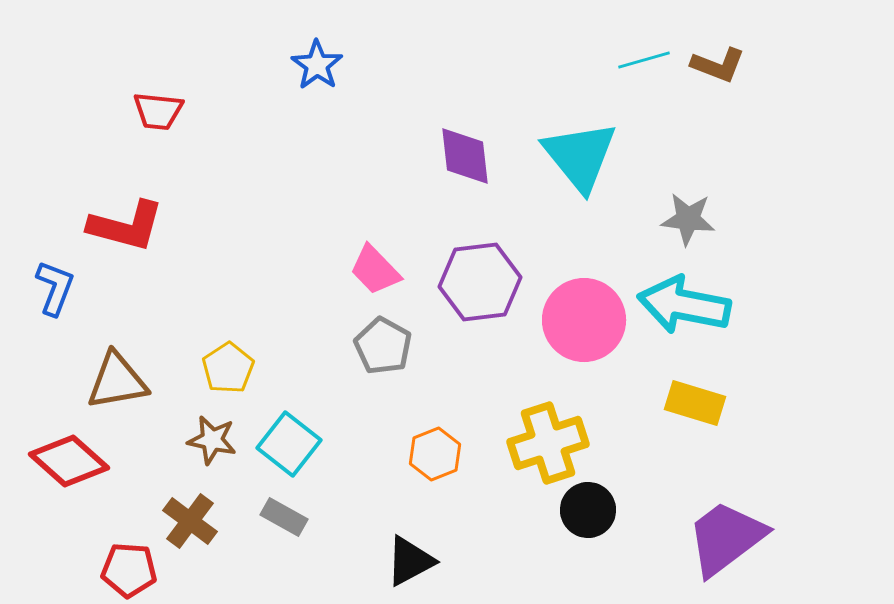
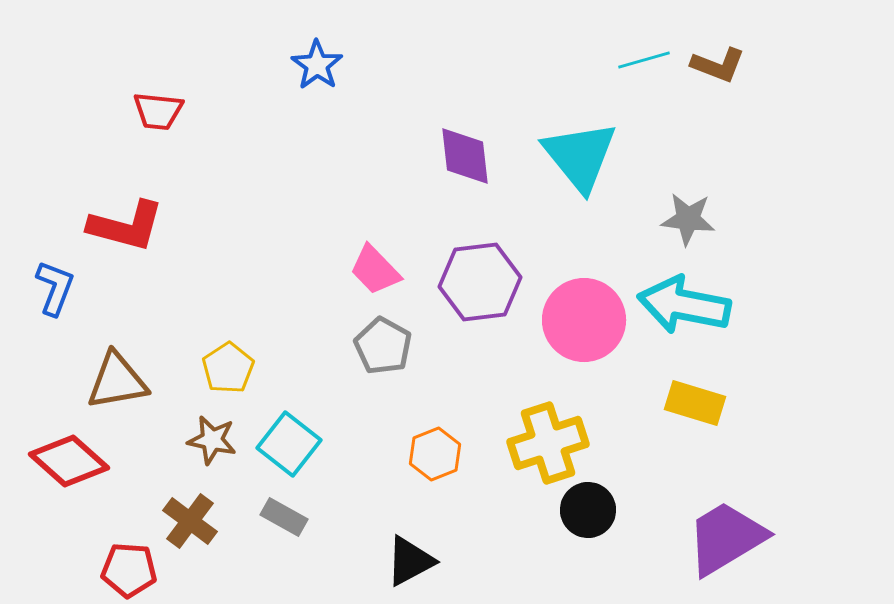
purple trapezoid: rotated 6 degrees clockwise
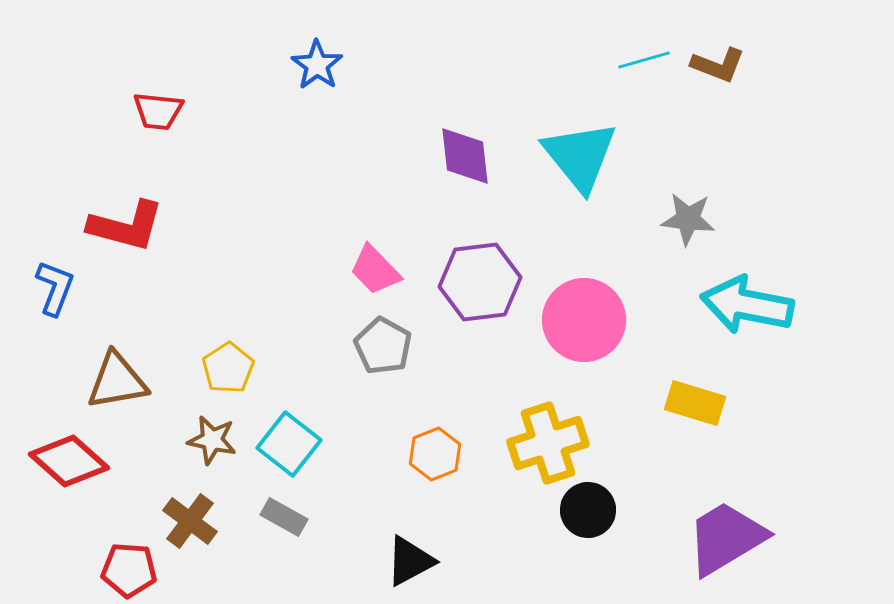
cyan arrow: moved 63 px right
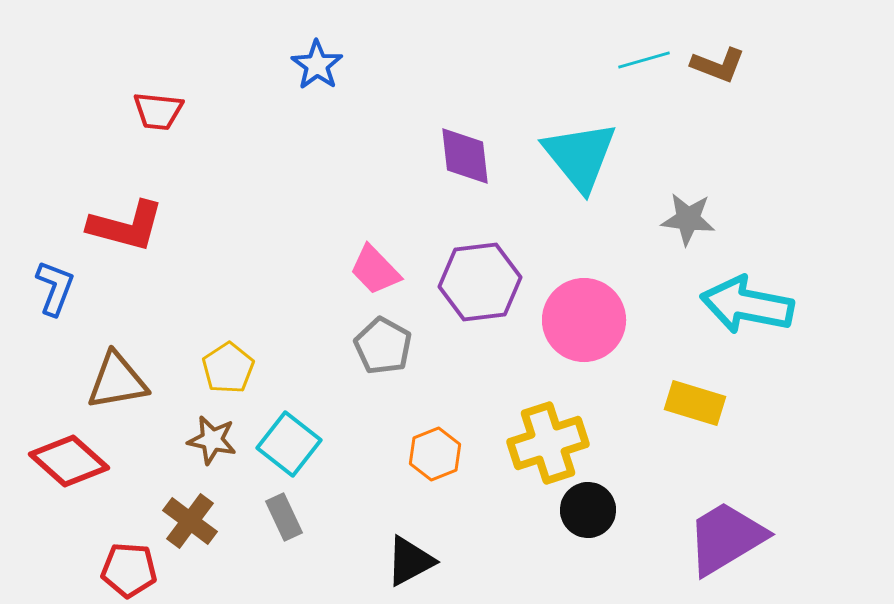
gray rectangle: rotated 36 degrees clockwise
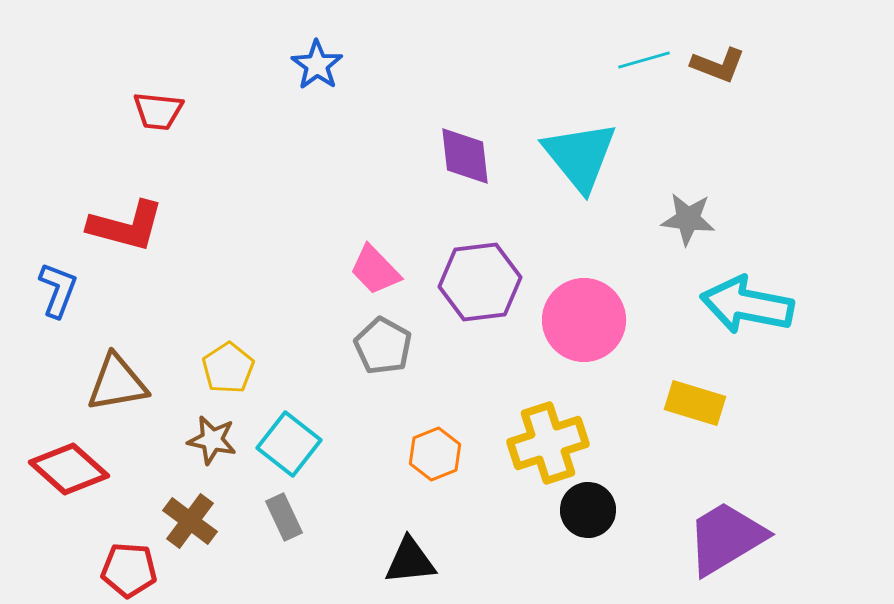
blue L-shape: moved 3 px right, 2 px down
brown triangle: moved 2 px down
red diamond: moved 8 px down
black triangle: rotated 22 degrees clockwise
